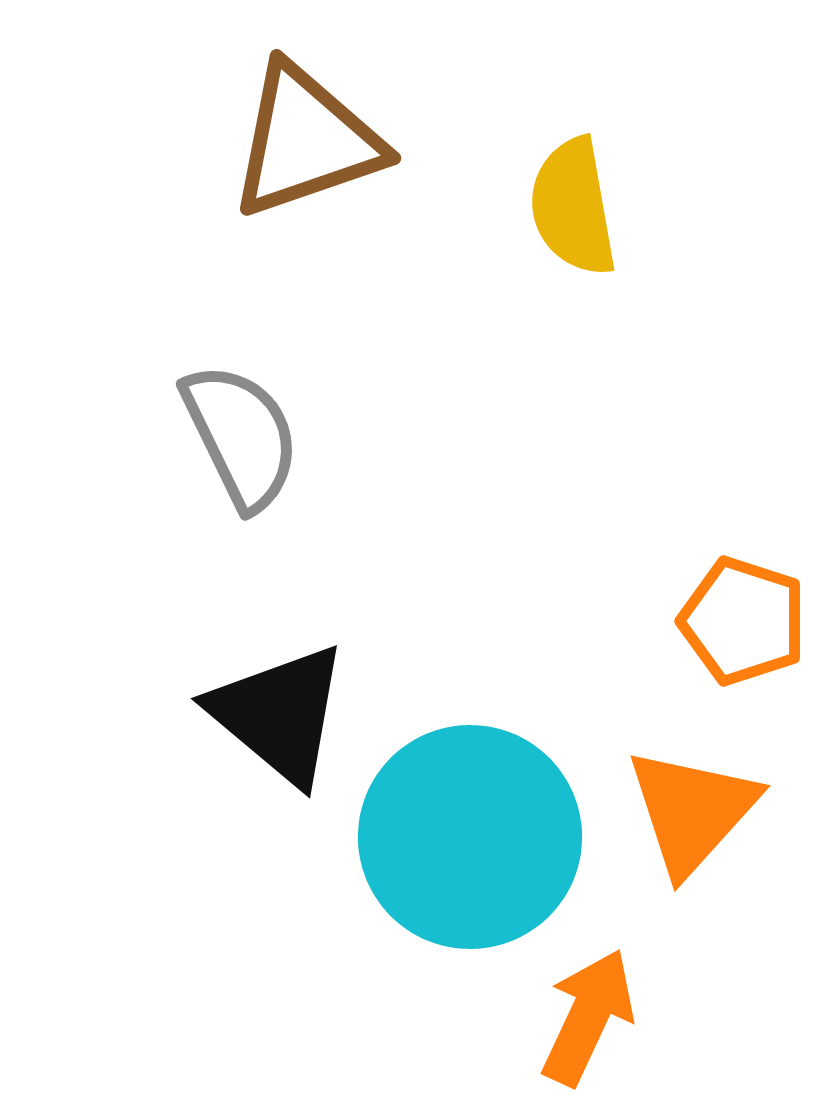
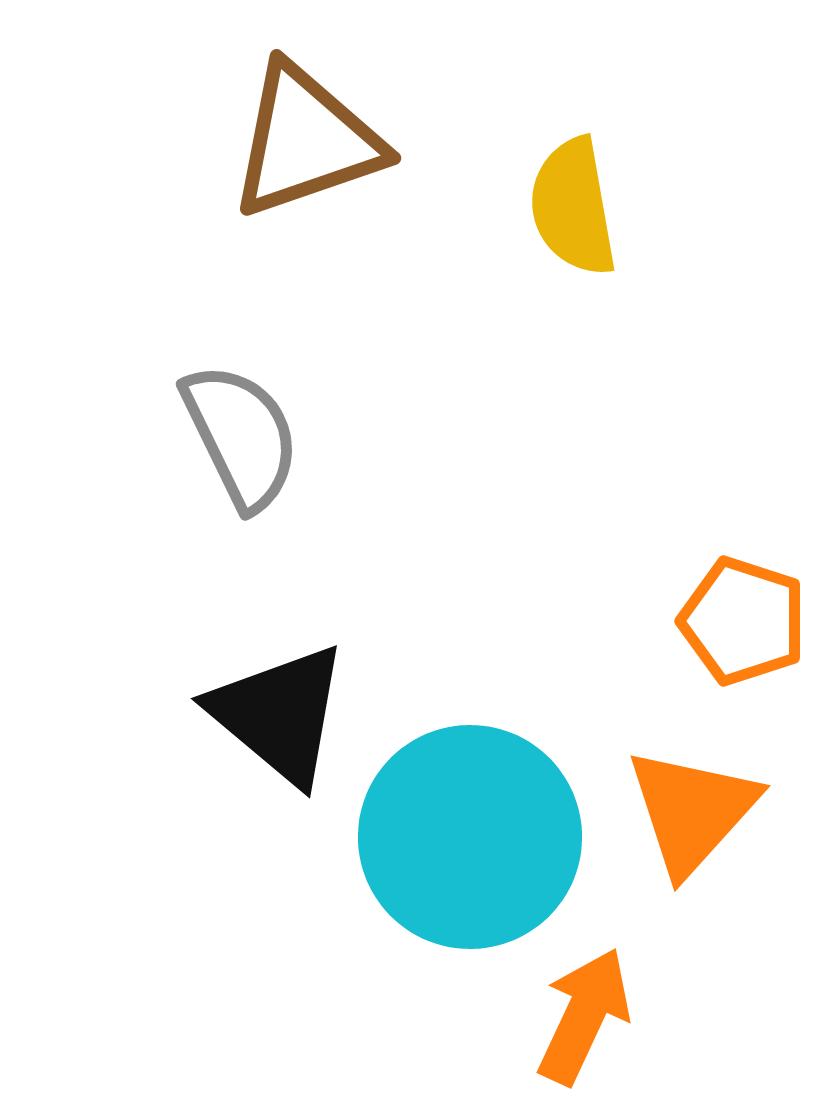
orange arrow: moved 4 px left, 1 px up
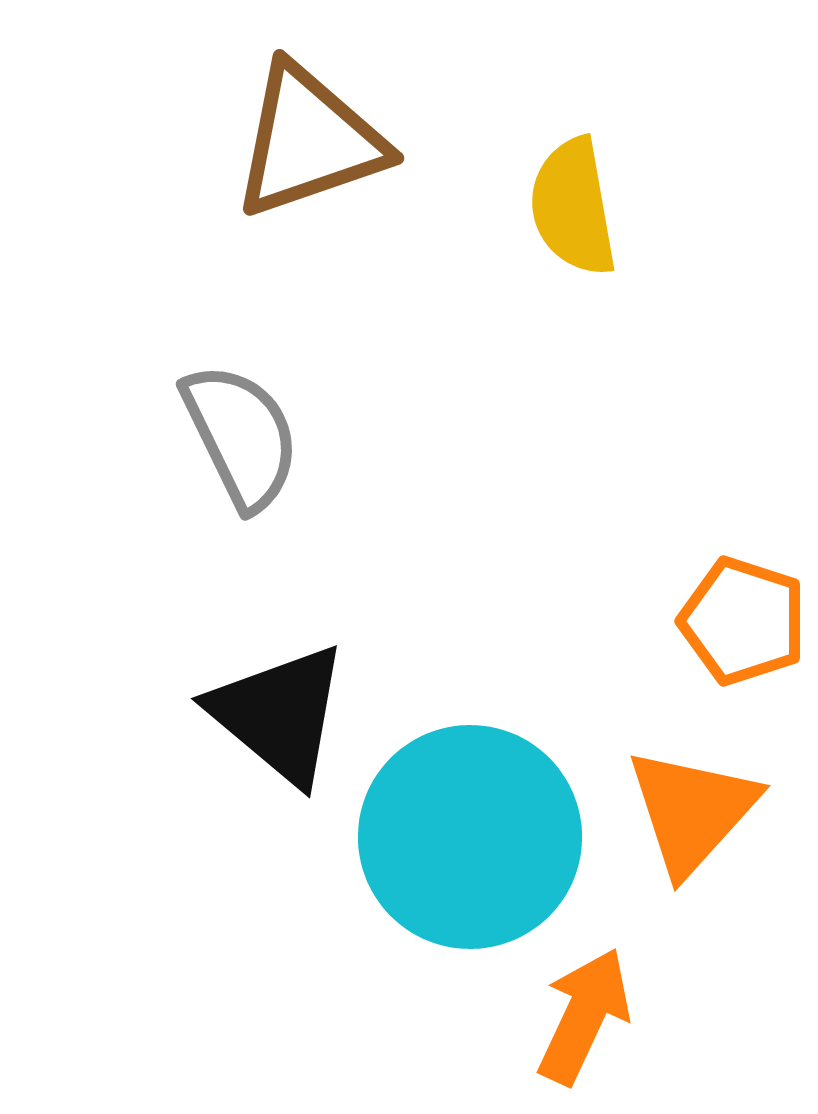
brown triangle: moved 3 px right
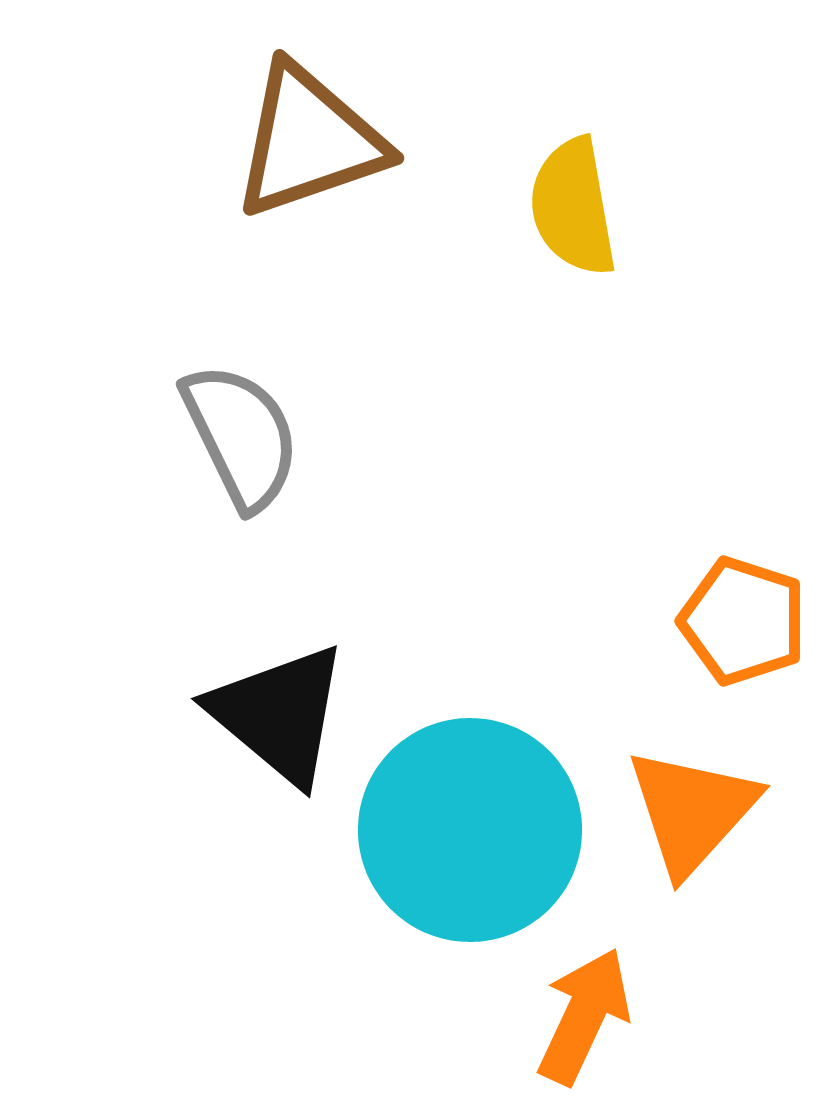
cyan circle: moved 7 px up
